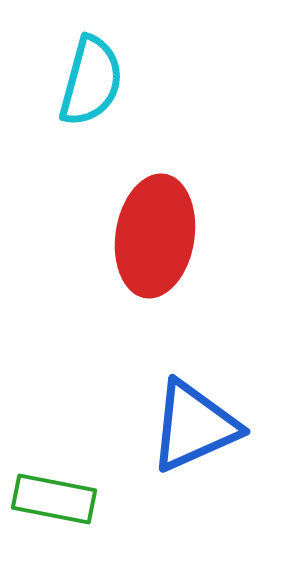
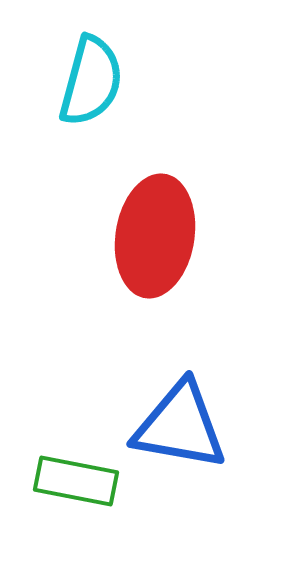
blue triangle: moved 14 px left; rotated 34 degrees clockwise
green rectangle: moved 22 px right, 18 px up
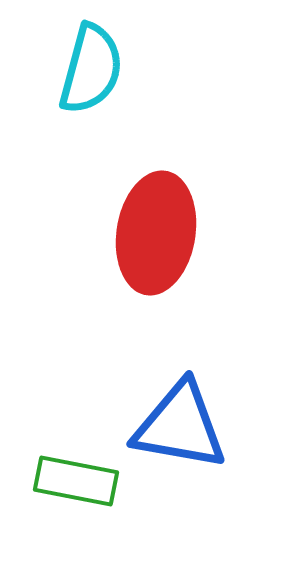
cyan semicircle: moved 12 px up
red ellipse: moved 1 px right, 3 px up
